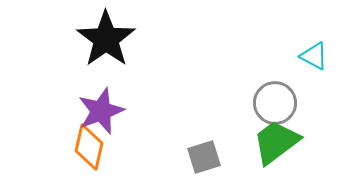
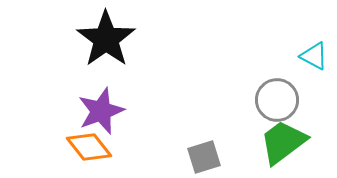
gray circle: moved 2 px right, 3 px up
green trapezoid: moved 7 px right
orange diamond: rotated 51 degrees counterclockwise
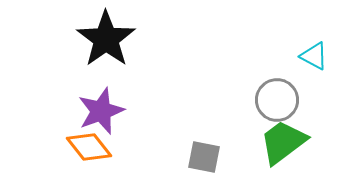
gray square: rotated 28 degrees clockwise
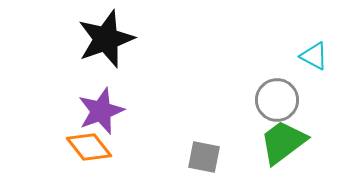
black star: rotated 16 degrees clockwise
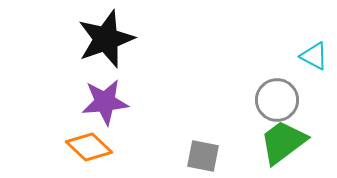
purple star: moved 4 px right, 9 px up; rotated 15 degrees clockwise
orange diamond: rotated 9 degrees counterclockwise
gray square: moved 1 px left, 1 px up
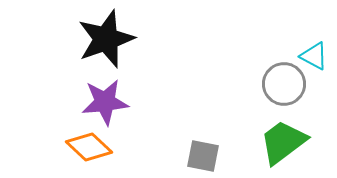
gray circle: moved 7 px right, 16 px up
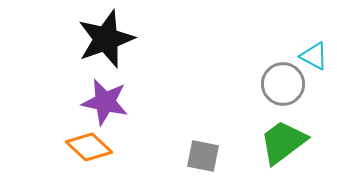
gray circle: moved 1 px left
purple star: rotated 18 degrees clockwise
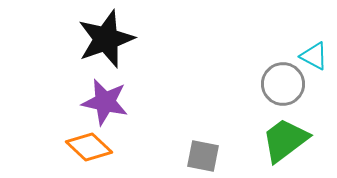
green trapezoid: moved 2 px right, 2 px up
